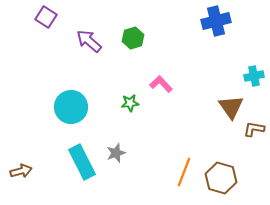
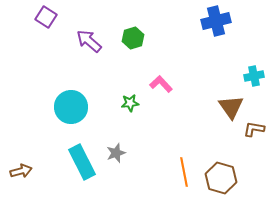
orange line: rotated 32 degrees counterclockwise
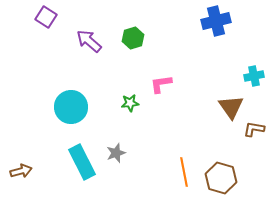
pink L-shape: rotated 55 degrees counterclockwise
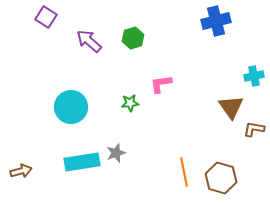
cyan rectangle: rotated 72 degrees counterclockwise
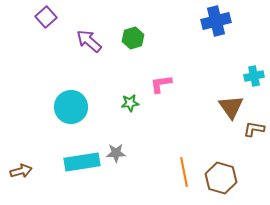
purple square: rotated 15 degrees clockwise
gray star: rotated 18 degrees clockwise
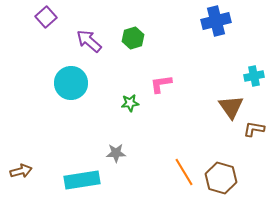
cyan circle: moved 24 px up
cyan rectangle: moved 18 px down
orange line: rotated 20 degrees counterclockwise
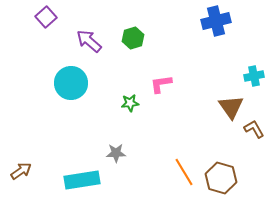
brown L-shape: rotated 50 degrees clockwise
brown arrow: rotated 20 degrees counterclockwise
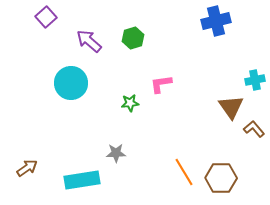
cyan cross: moved 1 px right, 4 px down
brown L-shape: rotated 10 degrees counterclockwise
brown arrow: moved 6 px right, 3 px up
brown hexagon: rotated 16 degrees counterclockwise
